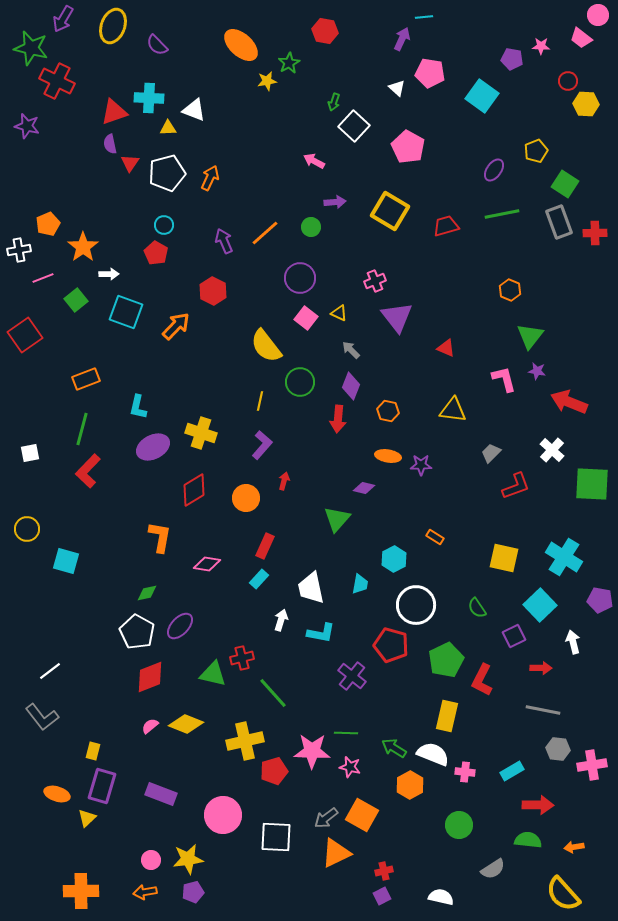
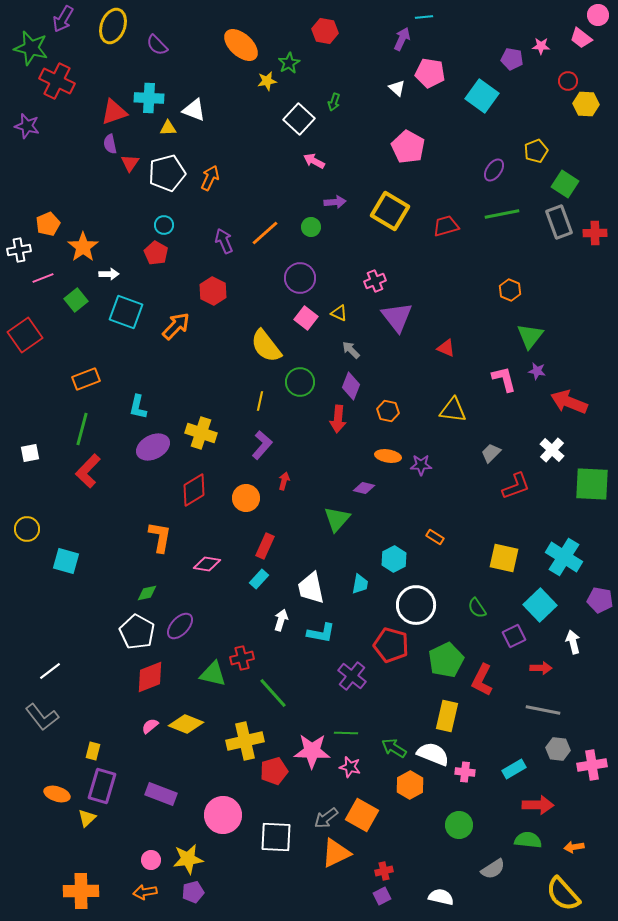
white square at (354, 126): moved 55 px left, 7 px up
cyan rectangle at (512, 771): moved 2 px right, 2 px up
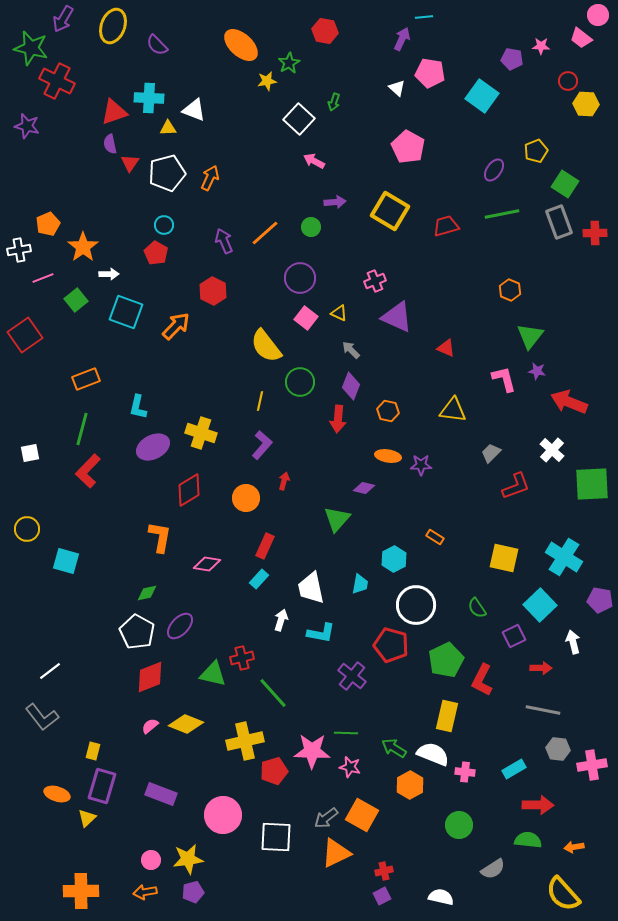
purple triangle at (397, 317): rotated 28 degrees counterclockwise
green square at (592, 484): rotated 6 degrees counterclockwise
red diamond at (194, 490): moved 5 px left
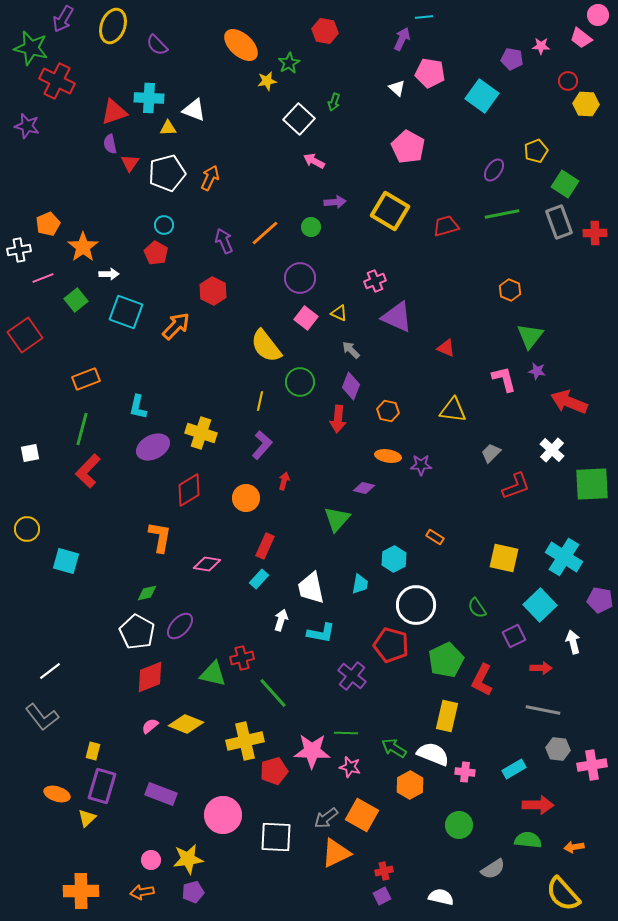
orange arrow at (145, 892): moved 3 px left
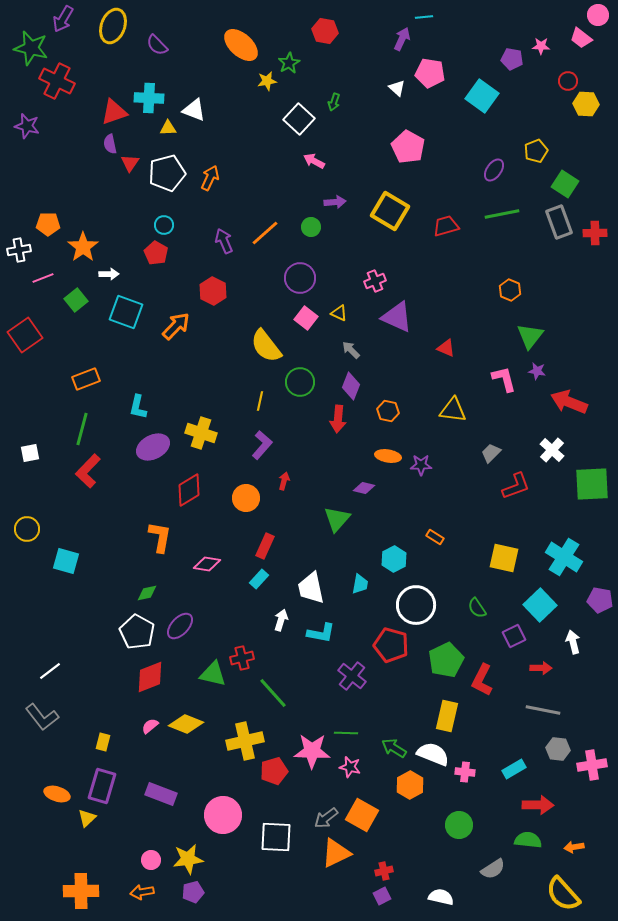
orange pentagon at (48, 224): rotated 25 degrees clockwise
yellow rectangle at (93, 751): moved 10 px right, 9 px up
